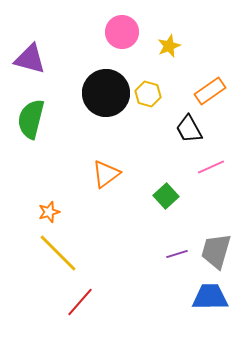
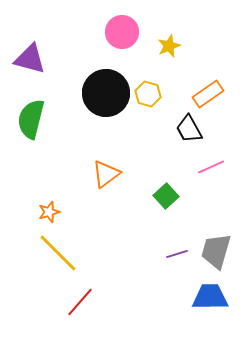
orange rectangle: moved 2 px left, 3 px down
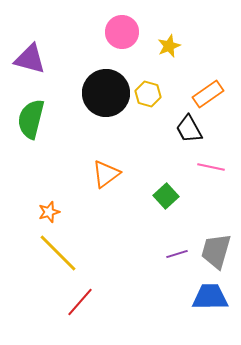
pink line: rotated 36 degrees clockwise
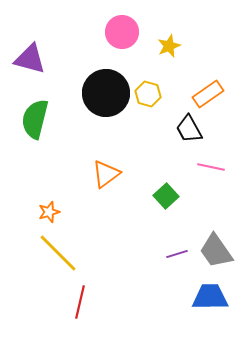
green semicircle: moved 4 px right
gray trapezoid: rotated 51 degrees counterclockwise
red line: rotated 28 degrees counterclockwise
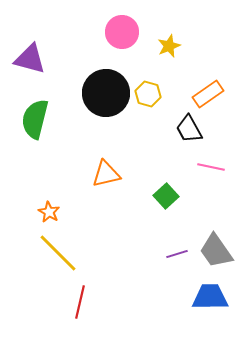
orange triangle: rotated 24 degrees clockwise
orange star: rotated 25 degrees counterclockwise
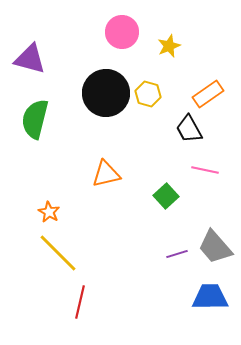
pink line: moved 6 px left, 3 px down
gray trapezoid: moved 1 px left, 4 px up; rotated 6 degrees counterclockwise
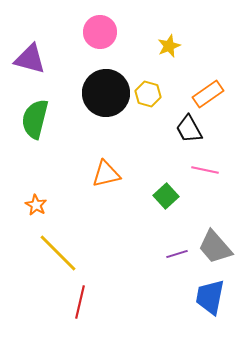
pink circle: moved 22 px left
orange star: moved 13 px left, 7 px up
blue trapezoid: rotated 78 degrees counterclockwise
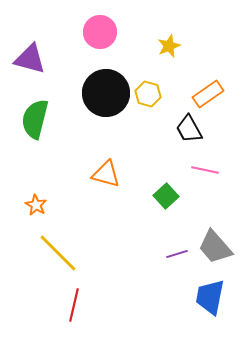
orange triangle: rotated 28 degrees clockwise
red line: moved 6 px left, 3 px down
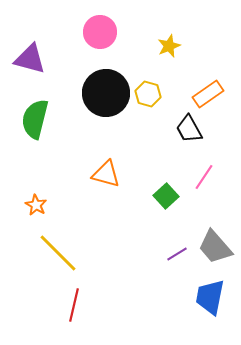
pink line: moved 1 px left, 7 px down; rotated 68 degrees counterclockwise
purple line: rotated 15 degrees counterclockwise
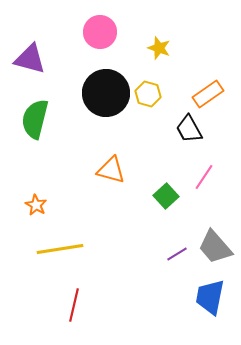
yellow star: moved 10 px left, 2 px down; rotated 30 degrees counterclockwise
orange triangle: moved 5 px right, 4 px up
yellow line: moved 2 px right, 4 px up; rotated 54 degrees counterclockwise
